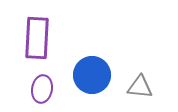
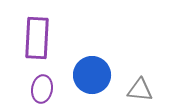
gray triangle: moved 3 px down
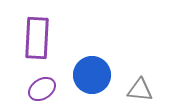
purple ellipse: rotated 48 degrees clockwise
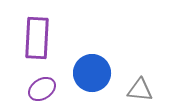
blue circle: moved 2 px up
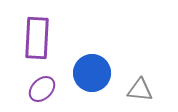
purple ellipse: rotated 12 degrees counterclockwise
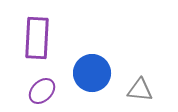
purple ellipse: moved 2 px down
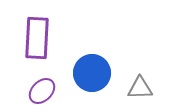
gray triangle: moved 2 px up; rotated 8 degrees counterclockwise
